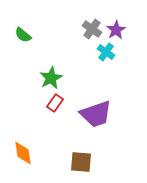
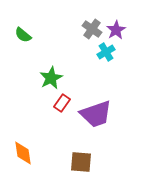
cyan cross: rotated 24 degrees clockwise
red rectangle: moved 7 px right
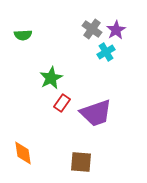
green semicircle: rotated 42 degrees counterclockwise
purple trapezoid: moved 1 px up
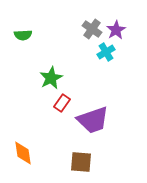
purple trapezoid: moved 3 px left, 7 px down
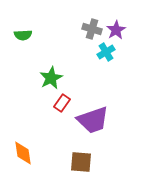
gray cross: rotated 18 degrees counterclockwise
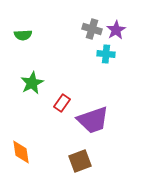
cyan cross: moved 2 px down; rotated 36 degrees clockwise
green star: moved 19 px left, 5 px down
orange diamond: moved 2 px left, 1 px up
brown square: moved 1 px left, 1 px up; rotated 25 degrees counterclockwise
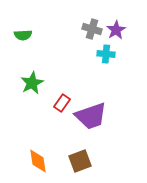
purple trapezoid: moved 2 px left, 4 px up
orange diamond: moved 17 px right, 9 px down
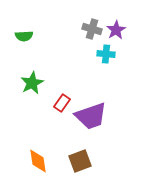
green semicircle: moved 1 px right, 1 px down
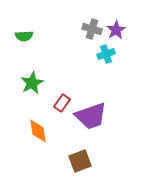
cyan cross: rotated 24 degrees counterclockwise
orange diamond: moved 30 px up
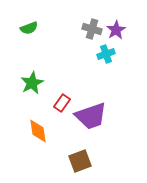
green semicircle: moved 5 px right, 8 px up; rotated 18 degrees counterclockwise
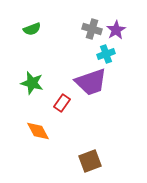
green semicircle: moved 3 px right, 1 px down
green star: rotated 30 degrees counterclockwise
purple trapezoid: moved 34 px up
orange diamond: rotated 20 degrees counterclockwise
brown square: moved 10 px right
